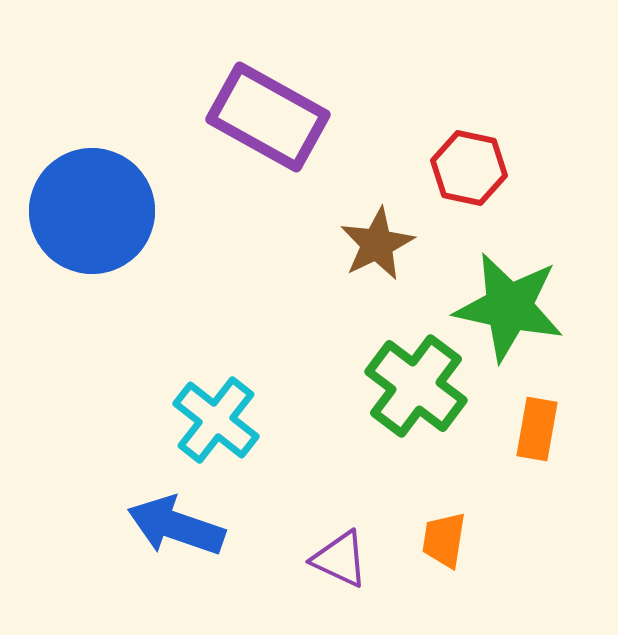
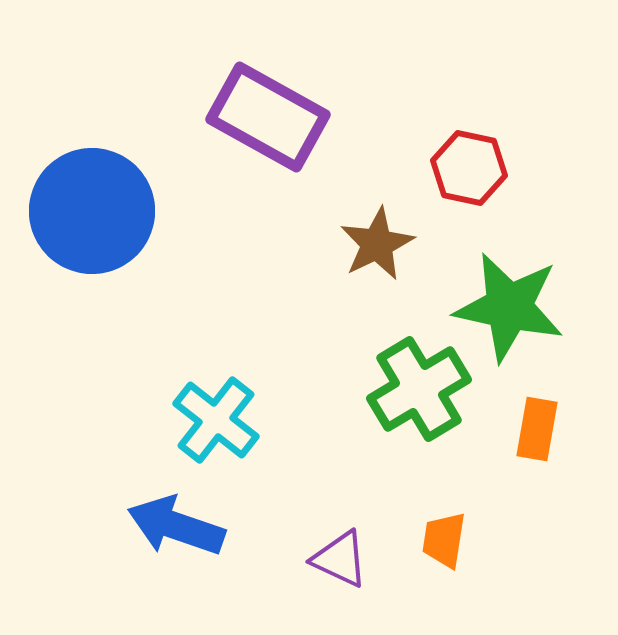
green cross: moved 3 px right, 3 px down; rotated 22 degrees clockwise
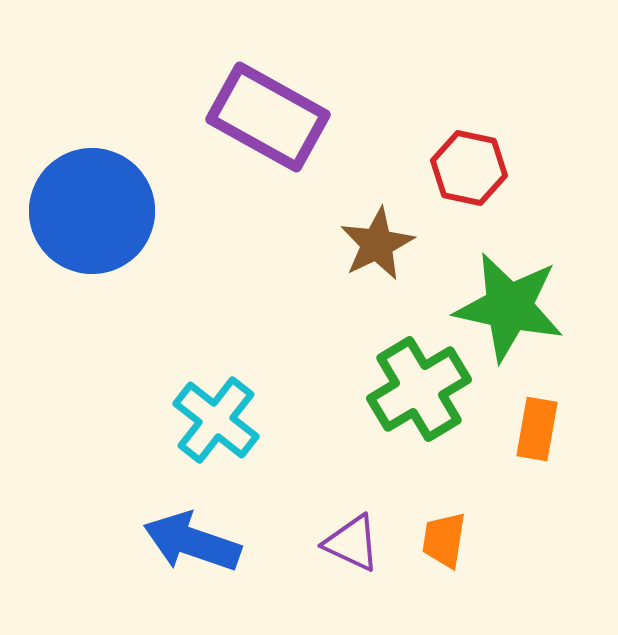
blue arrow: moved 16 px right, 16 px down
purple triangle: moved 12 px right, 16 px up
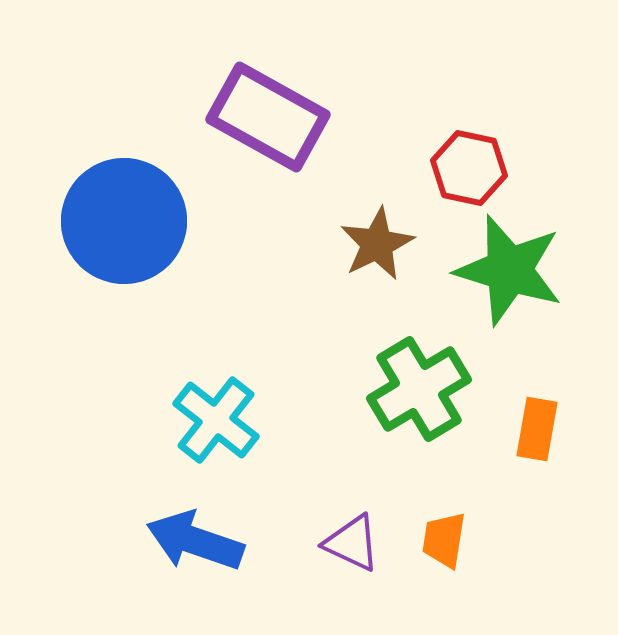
blue circle: moved 32 px right, 10 px down
green star: moved 37 px up; rotated 5 degrees clockwise
blue arrow: moved 3 px right, 1 px up
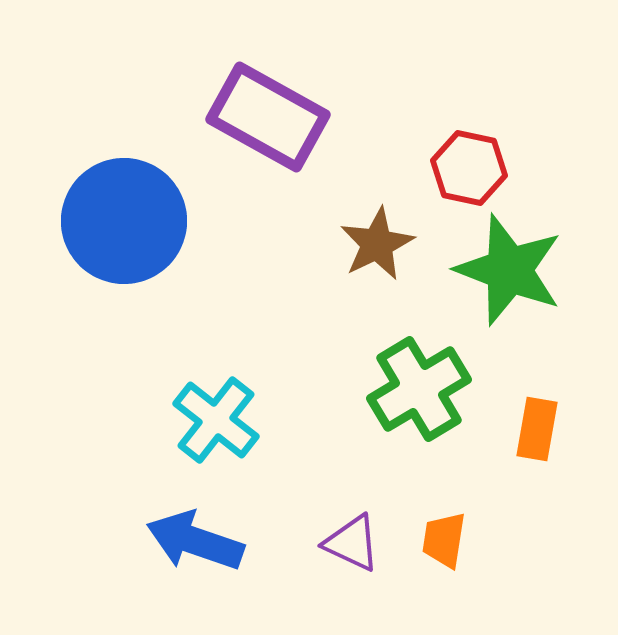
green star: rotated 4 degrees clockwise
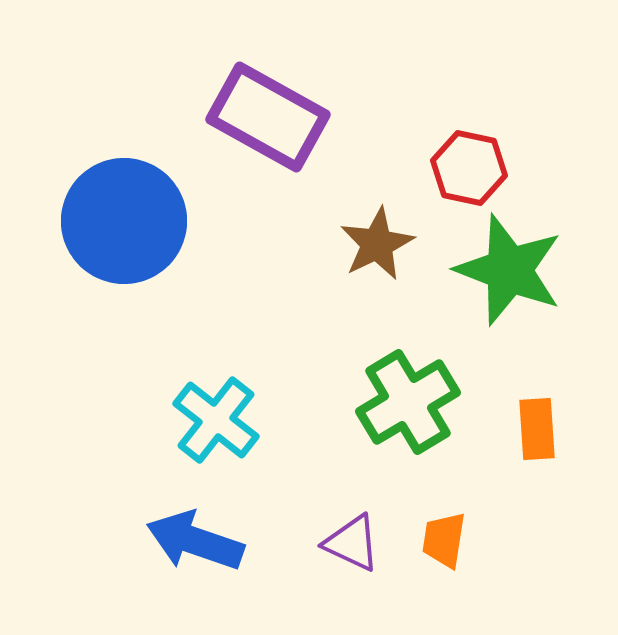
green cross: moved 11 px left, 13 px down
orange rectangle: rotated 14 degrees counterclockwise
